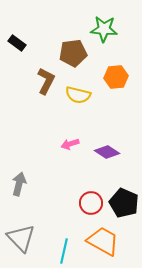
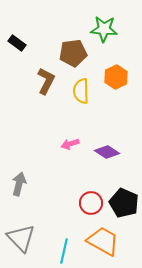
orange hexagon: rotated 20 degrees counterclockwise
yellow semicircle: moved 3 px right, 4 px up; rotated 75 degrees clockwise
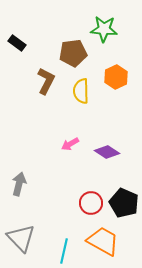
pink arrow: rotated 12 degrees counterclockwise
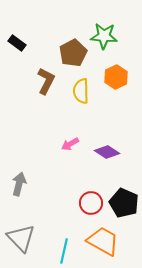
green star: moved 7 px down
brown pentagon: rotated 20 degrees counterclockwise
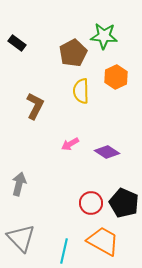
brown L-shape: moved 11 px left, 25 px down
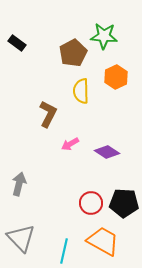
brown L-shape: moved 13 px right, 8 px down
black pentagon: rotated 20 degrees counterclockwise
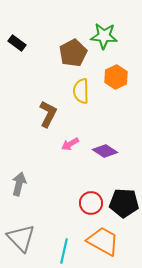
purple diamond: moved 2 px left, 1 px up
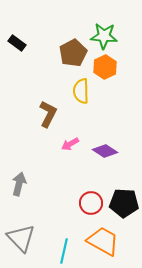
orange hexagon: moved 11 px left, 10 px up
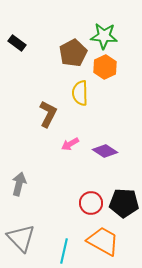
yellow semicircle: moved 1 px left, 2 px down
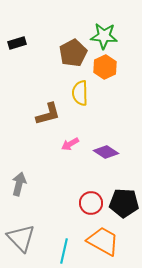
black rectangle: rotated 54 degrees counterclockwise
brown L-shape: rotated 48 degrees clockwise
purple diamond: moved 1 px right, 1 px down
